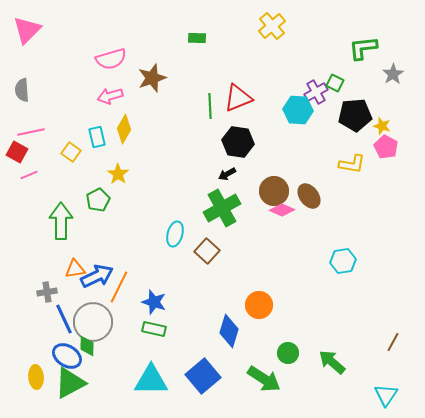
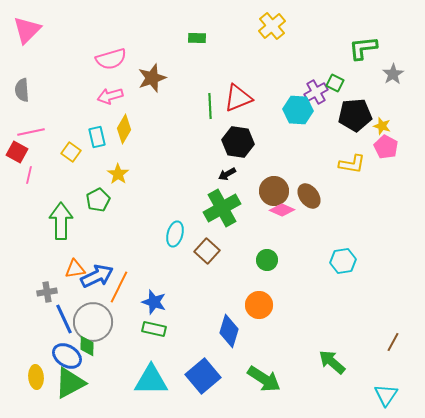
pink line at (29, 175): rotated 54 degrees counterclockwise
green circle at (288, 353): moved 21 px left, 93 px up
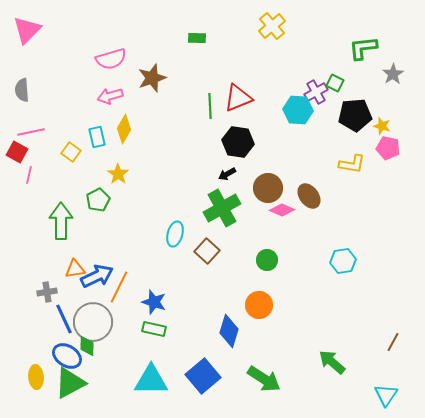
pink pentagon at (386, 147): moved 2 px right, 1 px down; rotated 15 degrees counterclockwise
brown circle at (274, 191): moved 6 px left, 3 px up
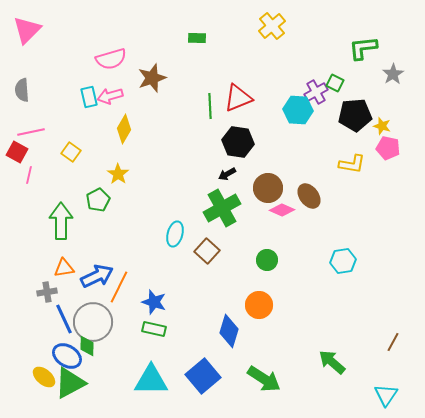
cyan rectangle at (97, 137): moved 8 px left, 40 px up
orange triangle at (75, 269): moved 11 px left, 1 px up
yellow ellipse at (36, 377): moved 8 px right; rotated 45 degrees counterclockwise
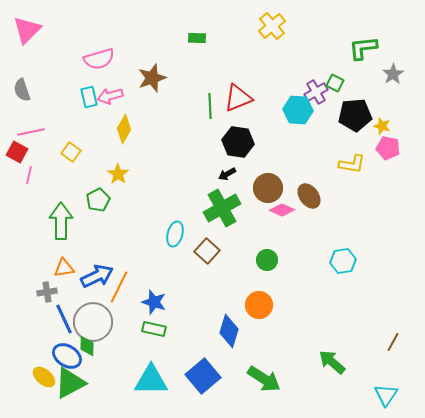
pink semicircle at (111, 59): moved 12 px left
gray semicircle at (22, 90): rotated 15 degrees counterclockwise
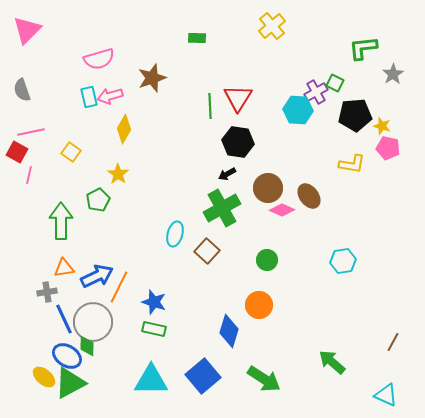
red triangle at (238, 98): rotated 36 degrees counterclockwise
cyan triangle at (386, 395): rotated 40 degrees counterclockwise
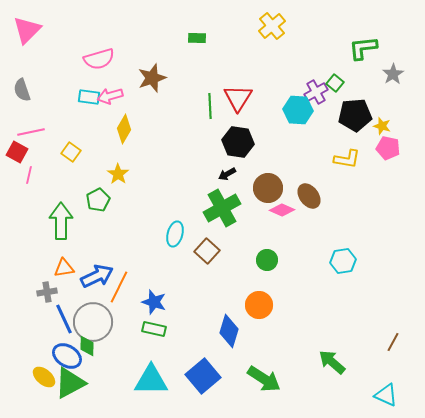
green square at (335, 83): rotated 12 degrees clockwise
cyan rectangle at (89, 97): rotated 70 degrees counterclockwise
yellow L-shape at (352, 164): moved 5 px left, 5 px up
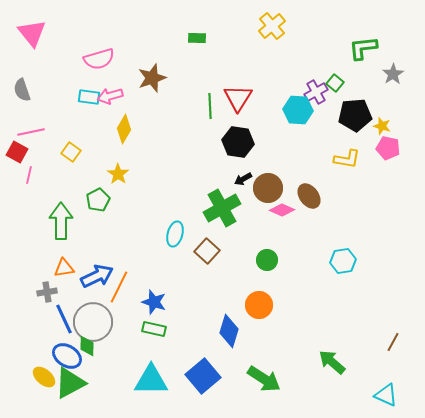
pink triangle at (27, 30): moved 5 px right, 3 px down; rotated 24 degrees counterclockwise
black arrow at (227, 174): moved 16 px right, 5 px down
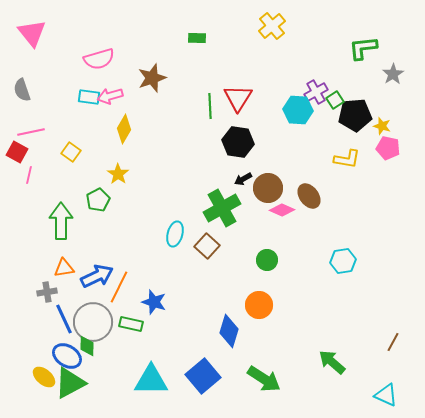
green square at (335, 83): moved 17 px down; rotated 18 degrees clockwise
brown square at (207, 251): moved 5 px up
green rectangle at (154, 329): moved 23 px left, 5 px up
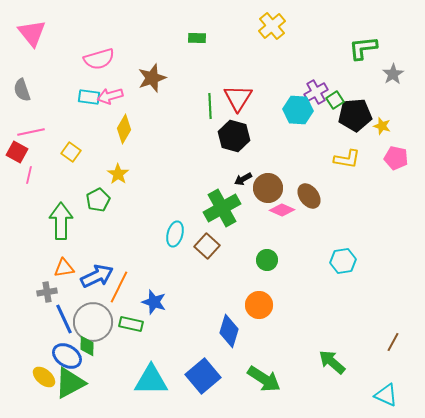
black hexagon at (238, 142): moved 4 px left, 6 px up; rotated 8 degrees clockwise
pink pentagon at (388, 148): moved 8 px right, 10 px down
